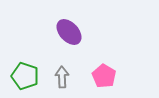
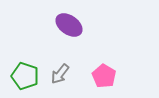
purple ellipse: moved 7 px up; rotated 12 degrees counterclockwise
gray arrow: moved 2 px left, 3 px up; rotated 140 degrees counterclockwise
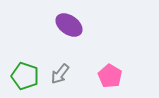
pink pentagon: moved 6 px right
